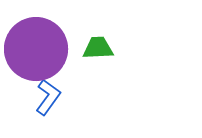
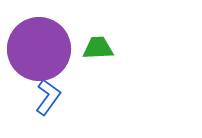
purple circle: moved 3 px right
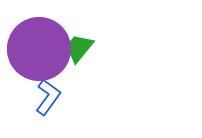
green trapezoid: moved 19 px left; rotated 48 degrees counterclockwise
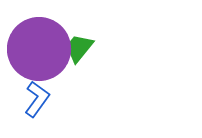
blue L-shape: moved 11 px left, 2 px down
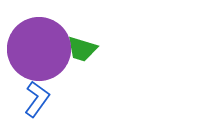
green trapezoid: moved 3 px right, 1 px down; rotated 112 degrees counterclockwise
